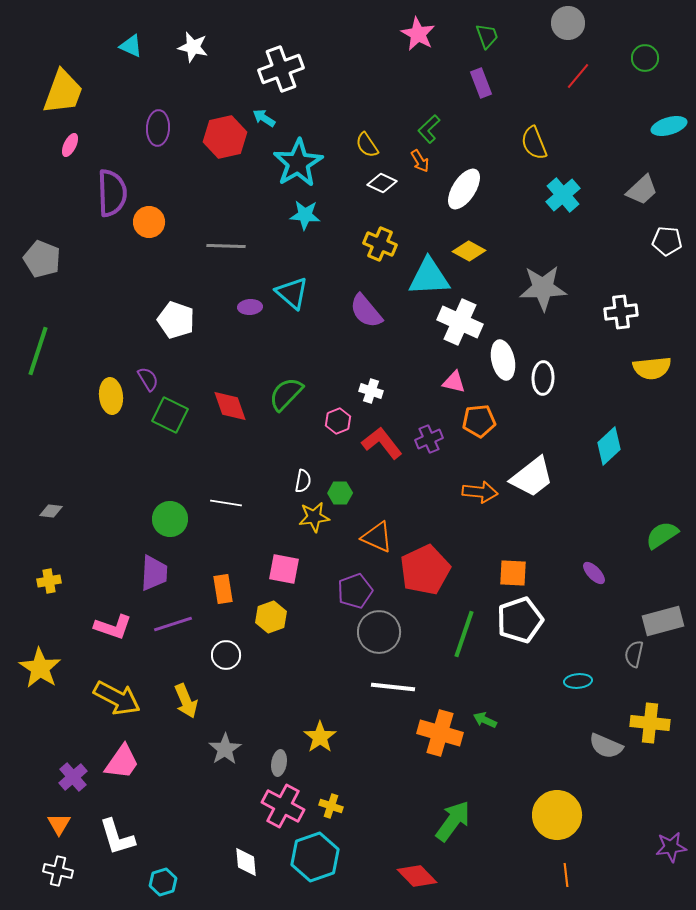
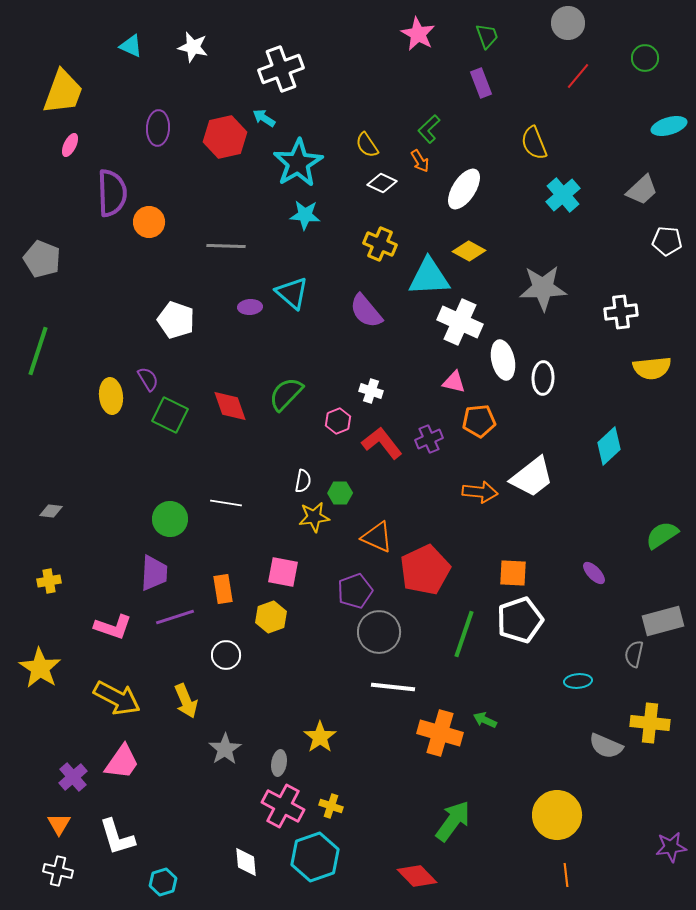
pink square at (284, 569): moved 1 px left, 3 px down
purple line at (173, 624): moved 2 px right, 7 px up
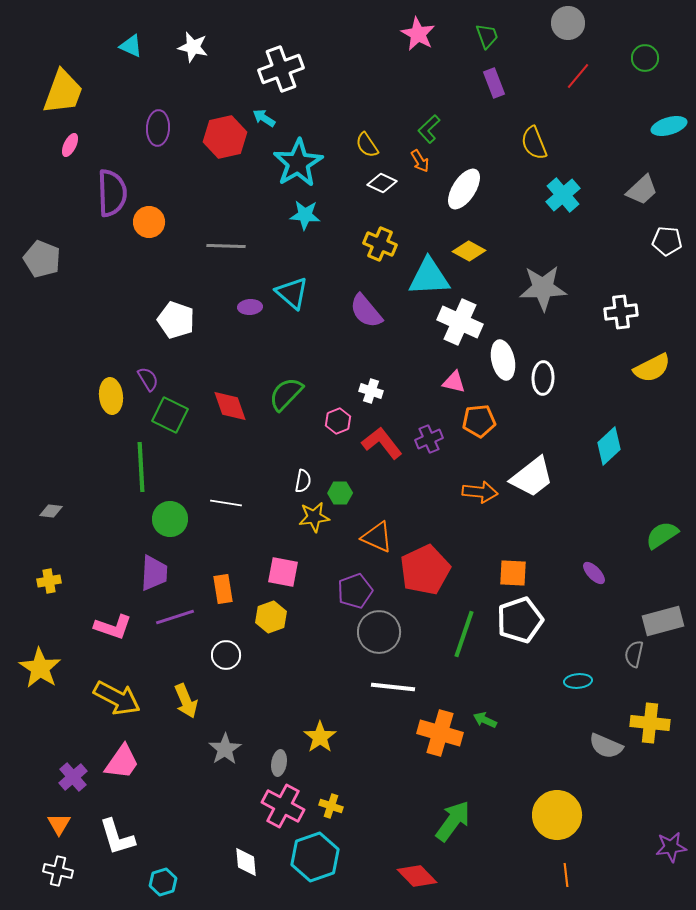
purple rectangle at (481, 83): moved 13 px right
green line at (38, 351): moved 103 px right, 116 px down; rotated 21 degrees counterclockwise
yellow semicircle at (652, 368): rotated 21 degrees counterclockwise
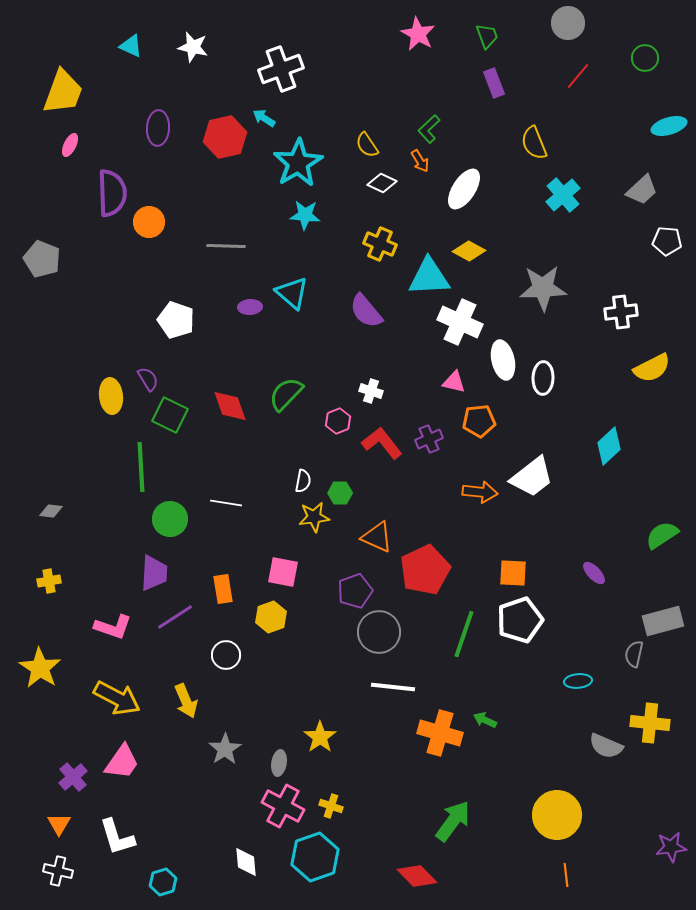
purple line at (175, 617): rotated 15 degrees counterclockwise
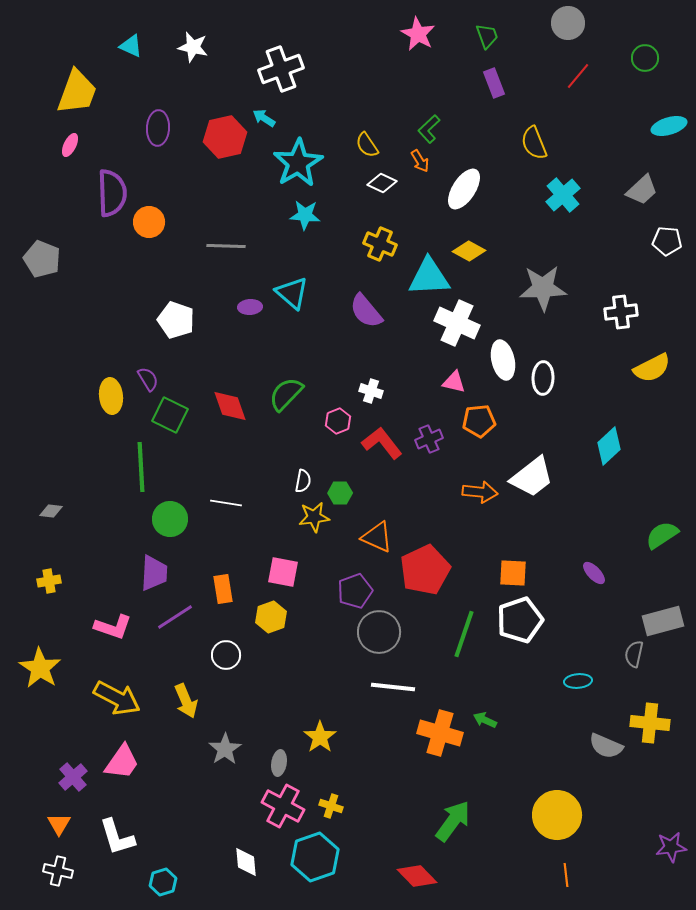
yellow trapezoid at (63, 92): moved 14 px right
white cross at (460, 322): moved 3 px left, 1 px down
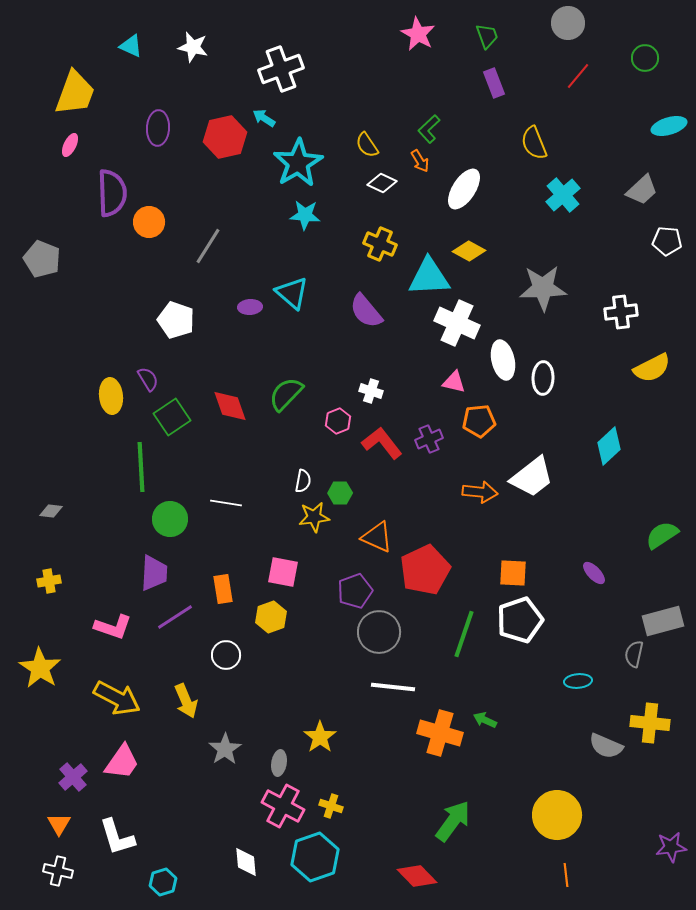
yellow trapezoid at (77, 92): moved 2 px left, 1 px down
gray line at (226, 246): moved 18 px left; rotated 60 degrees counterclockwise
green square at (170, 415): moved 2 px right, 2 px down; rotated 30 degrees clockwise
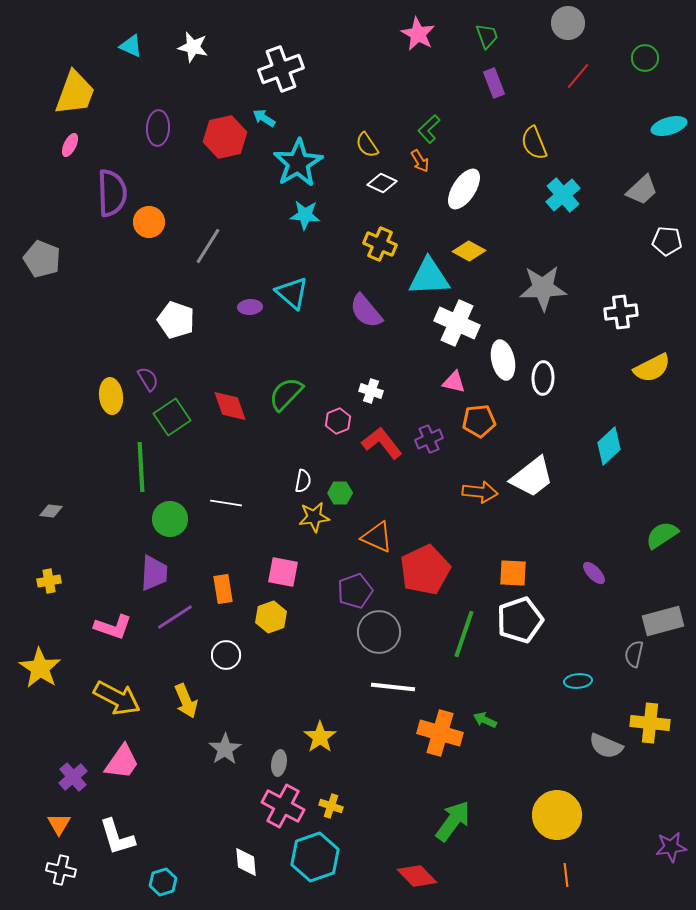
white cross at (58, 871): moved 3 px right, 1 px up
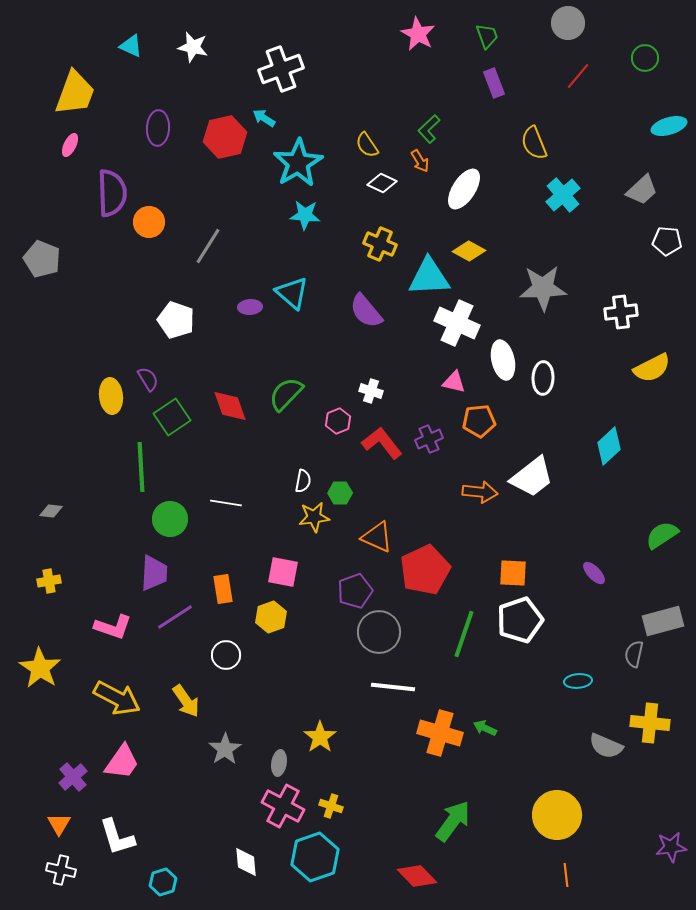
yellow arrow at (186, 701): rotated 12 degrees counterclockwise
green arrow at (485, 720): moved 8 px down
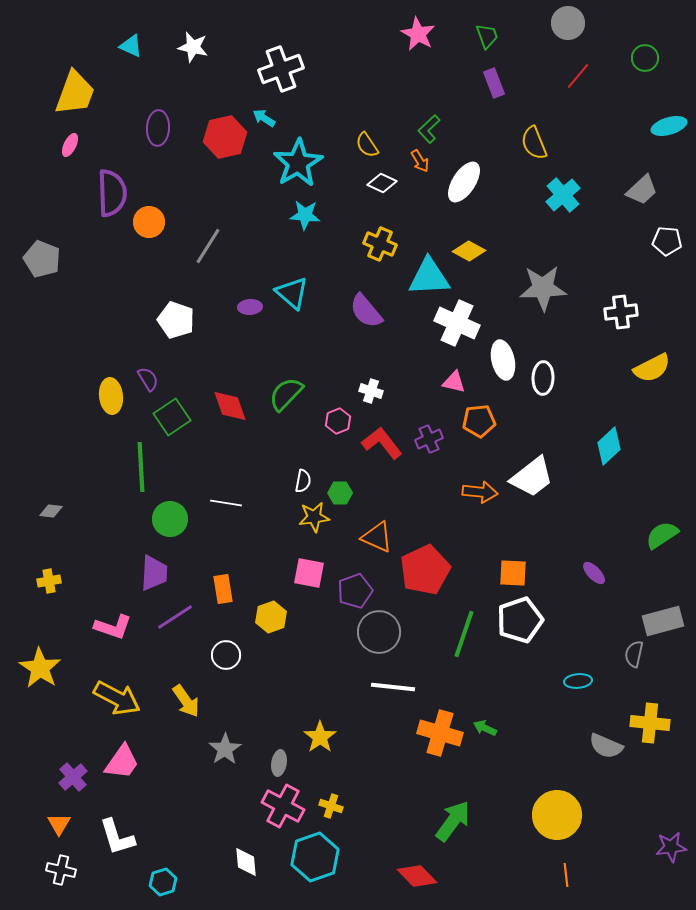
white ellipse at (464, 189): moved 7 px up
pink square at (283, 572): moved 26 px right, 1 px down
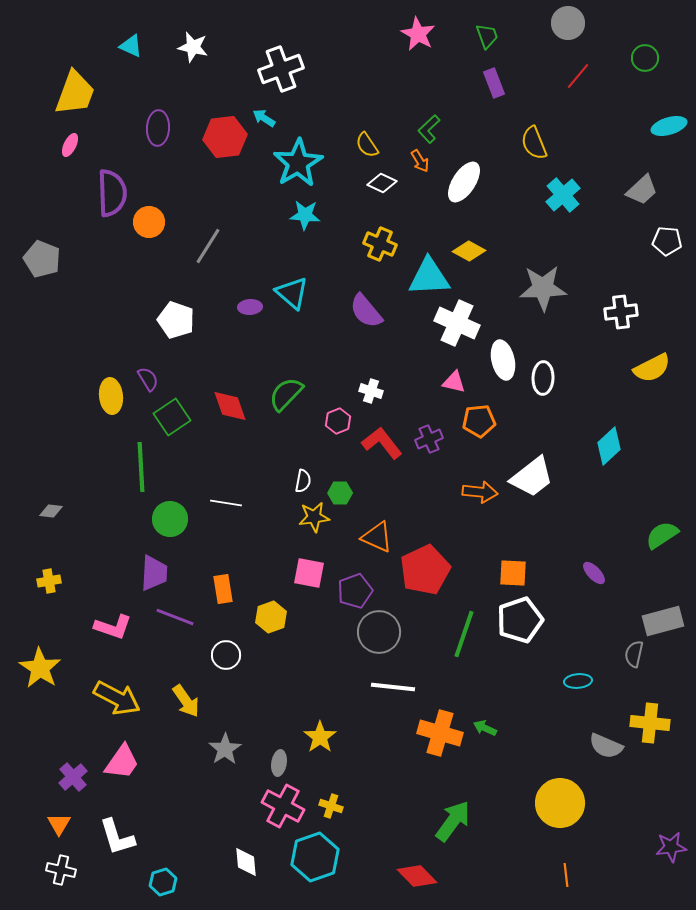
red hexagon at (225, 137): rotated 6 degrees clockwise
purple line at (175, 617): rotated 54 degrees clockwise
yellow circle at (557, 815): moved 3 px right, 12 px up
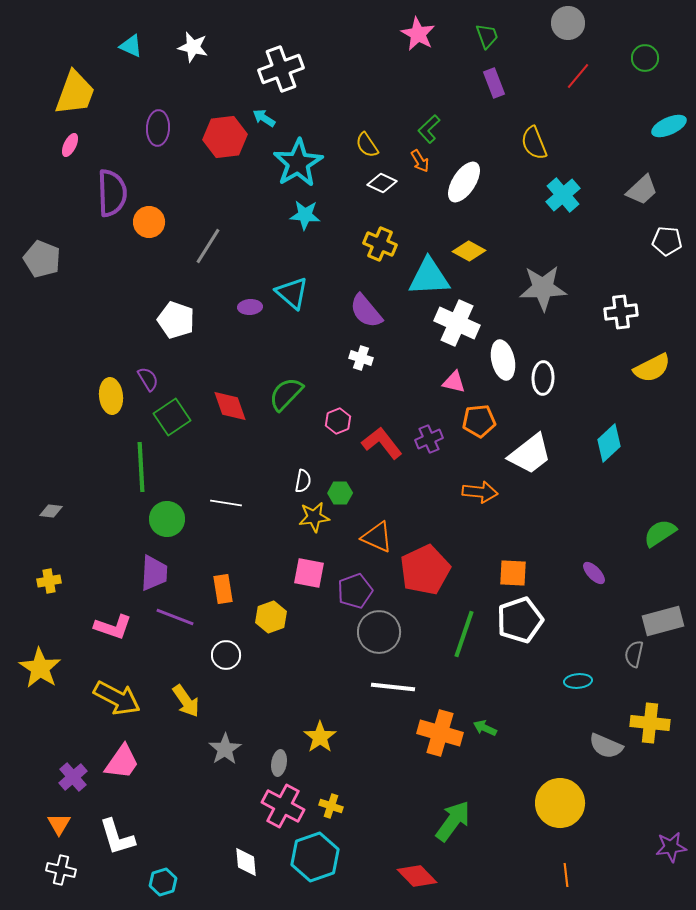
cyan ellipse at (669, 126): rotated 8 degrees counterclockwise
white cross at (371, 391): moved 10 px left, 33 px up
cyan diamond at (609, 446): moved 3 px up
white trapezoid at (532, 477): moved 2 px left, 23 px up
green circle at (170, 519): moved 3 px left
green semicircle at (662, 535): moved 2 px left, 2 px up
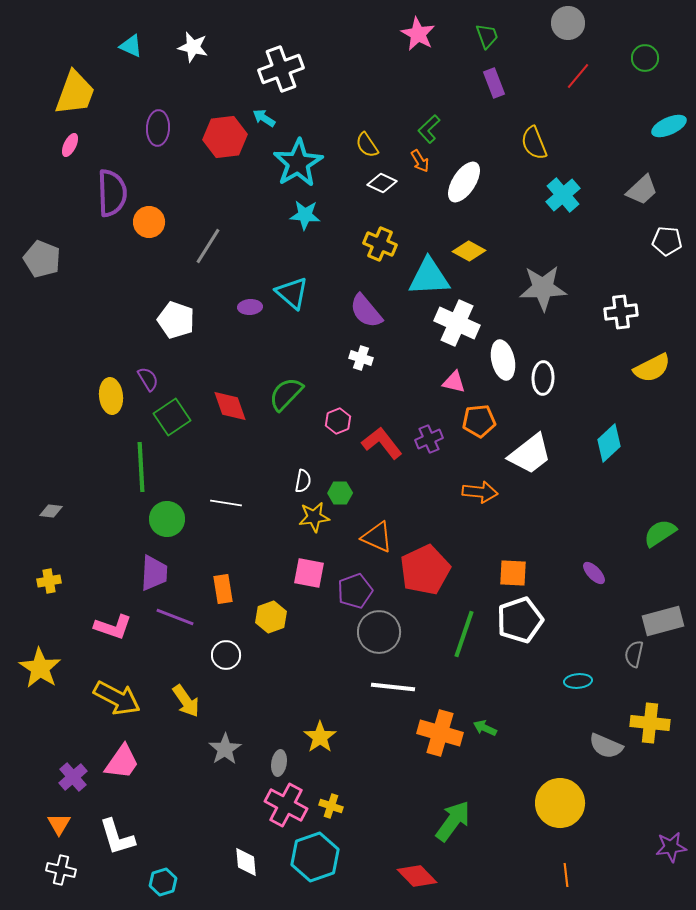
pink cross at (283, 806): moved 3 px right, 1 px up
